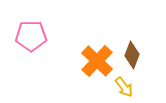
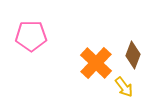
brown diamond: moved 1 px right
orange cross: moved 1 px left, 2 px down
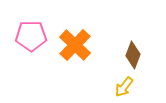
orange cross: moved 21 px left, 18 px up
yellow arrow: rotated 75 degrees clockwise
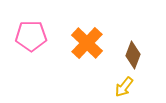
orange cross: moved 12 px right, 2 px up
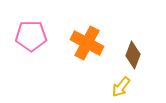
orange cross: rotated 16 degrees counterclockwise
yellow arrow: moved 3 px left
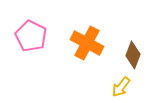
pink pentagon: rotated 28 degrees clockwise
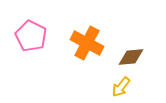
brown diamond: moved 2 px left, 2 px down; rotated 64 degrees clockwise
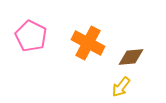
orange cross: moved 1 px right
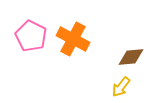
orange cross: moved 15 px left, 4 px up
